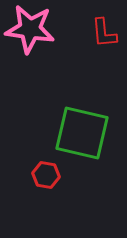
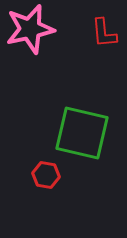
pink star: rotated 21 degrees counterclockwise
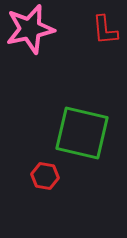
red L-shape: moved 1 px right, 3 px up
red hexagon: moved 1 px left, 1 px down
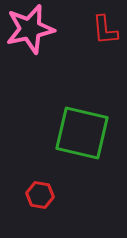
red hexagon: moved 5 px left, 19 px down
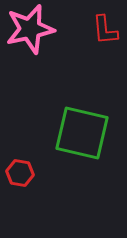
red hexagon: moved 20 px left, 22 px up
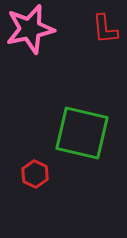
red L-shape: moved 1 px up
red hexagon: moved 15 px right, 1 px down; rotated 16 degrees clockwise
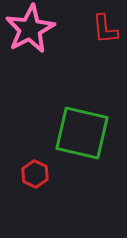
pink star: rotated 15 degrees counterclockwise
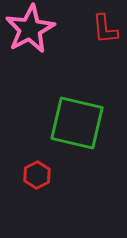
green square: moved 5 px left, 10 px up
red hexagon: moved 2 px right, 1 px down; rotated 8 degrees clockwise
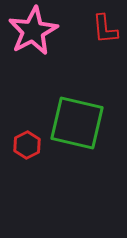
pink star: moved 3 px right, 2 px down
red hexagon: moved 10 px left, 30 px up
